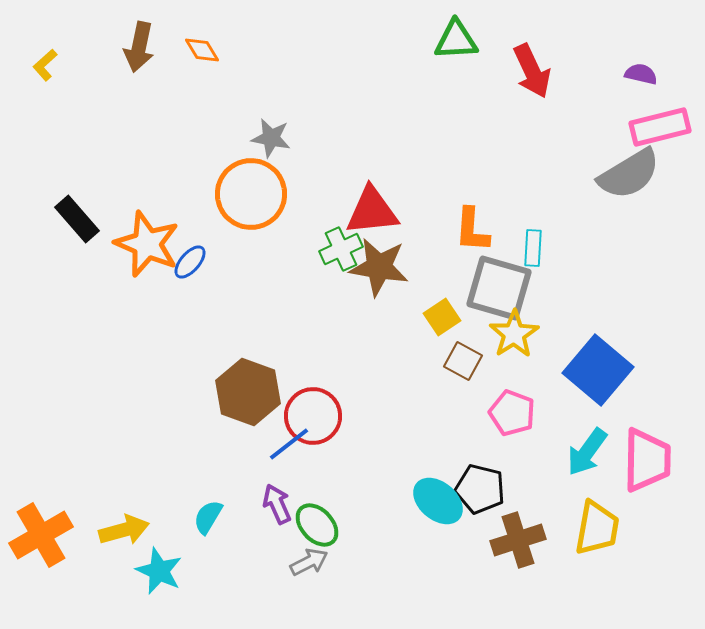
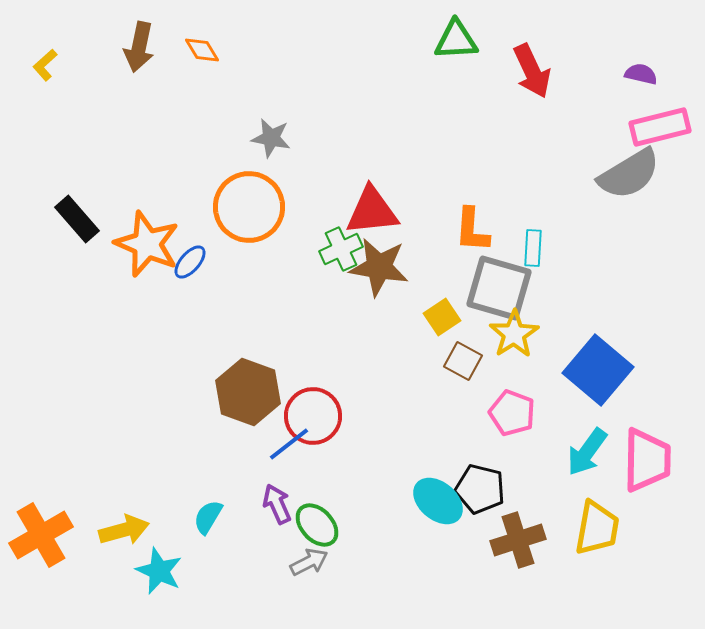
orange circle: moved 2 px left, 13 px down
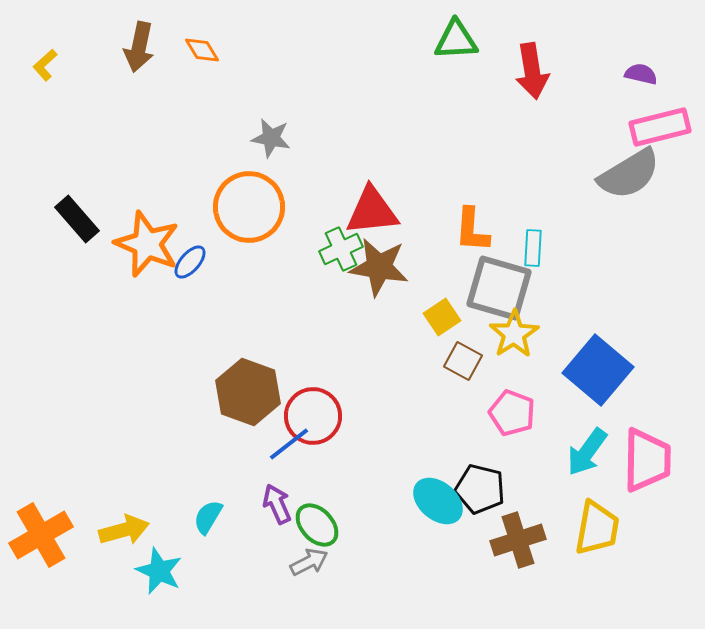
red arrow: rotated 16 degrees clockwise
